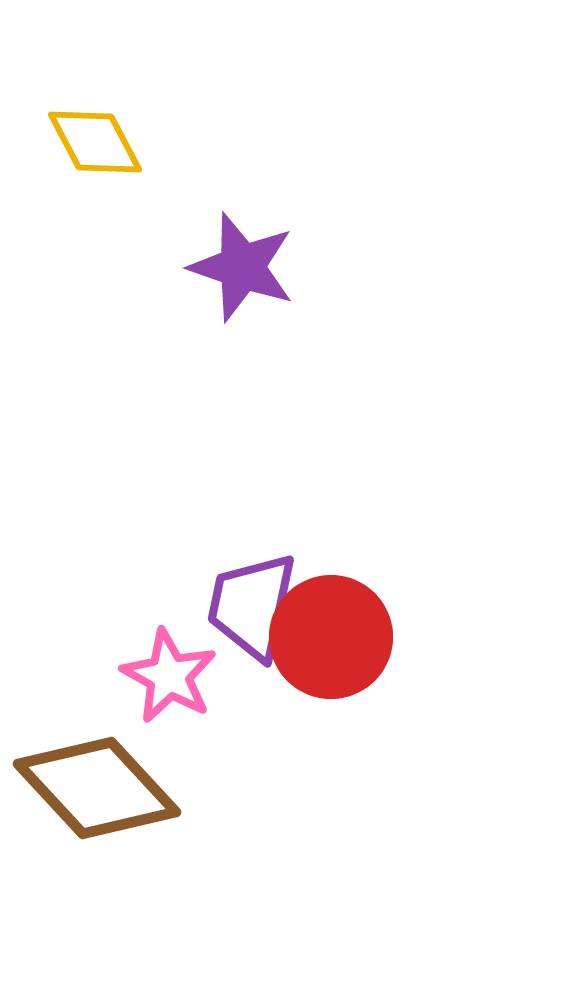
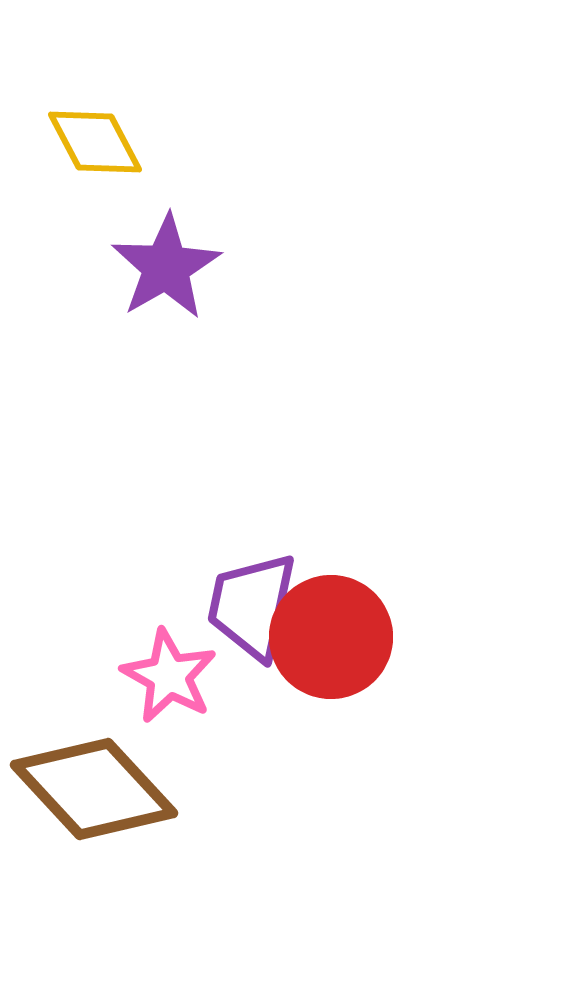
purple star: moved 76 px left; rotated 23 degrees clockwise
brown diamond: moved 3 px left, 1 px down
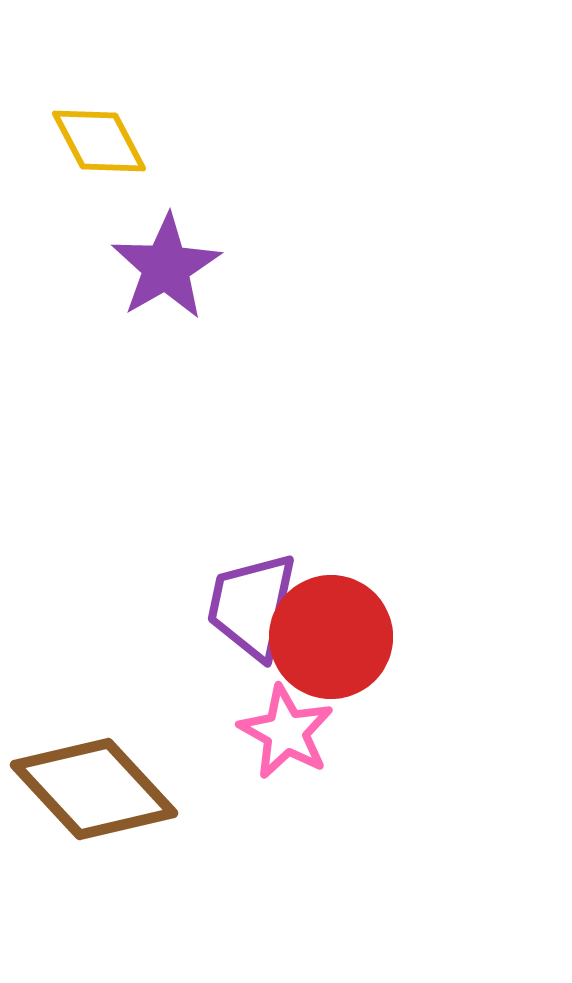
yellow diamond: moved 4 px right, 1 px up
pink star: moved 117 px right, 56 px down
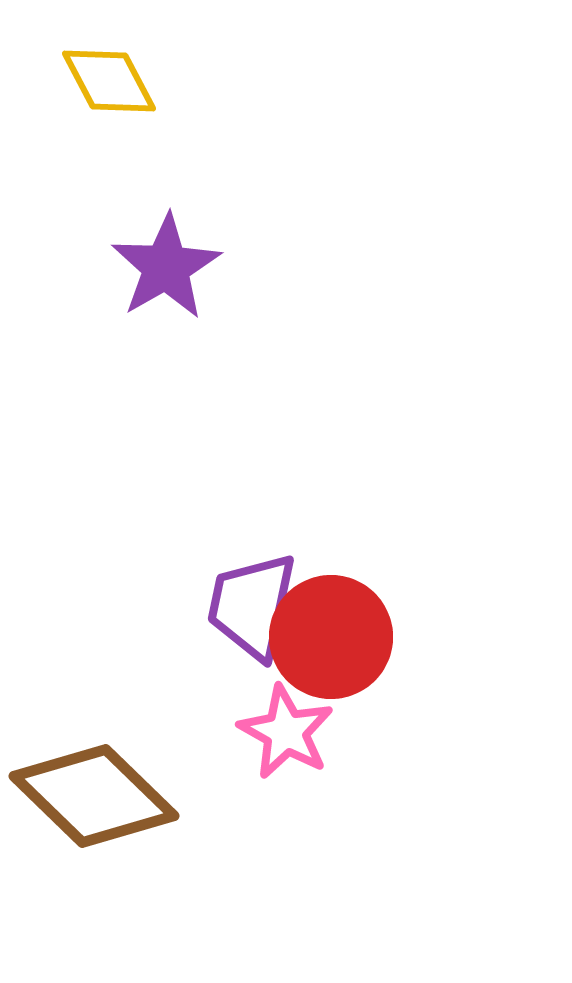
yellow diamond: moved 10 px right, 60 px up
brown diamond: moved 7 px down; rotated 3 degrees counterclockwise
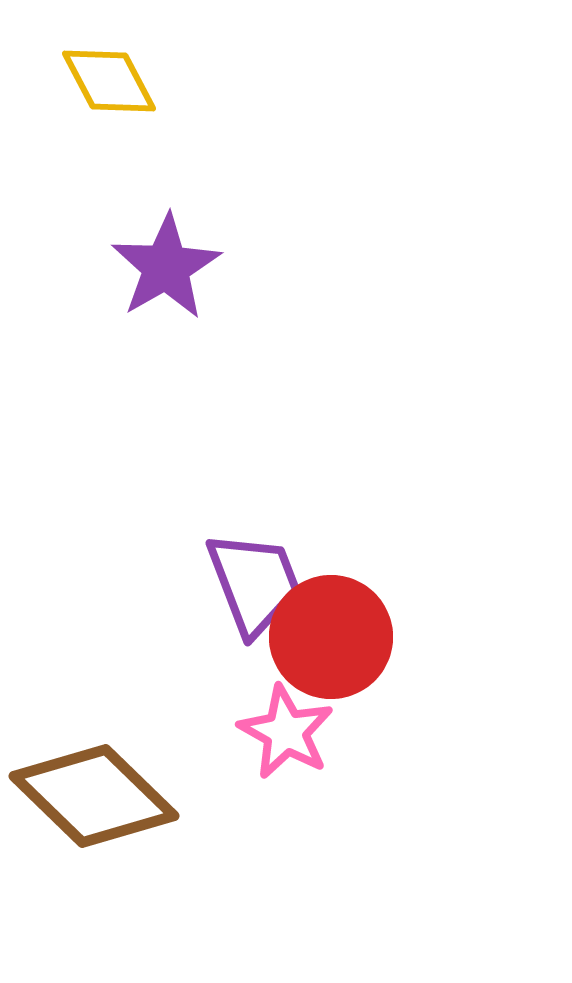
purple trapezoid: moved 2 px right, 23 px up; rotated 147 degrees clockwise
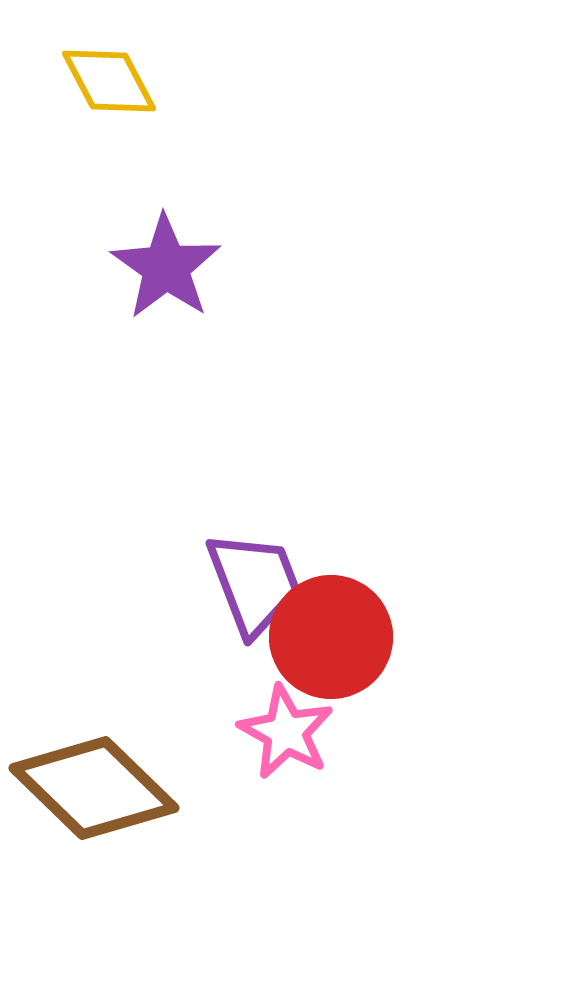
purple star: rotated 7 degrees counterclockwise
brown diamond: moved 8 px up
